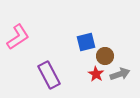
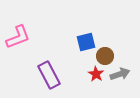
pink L-shape: rotated 12 degrees clockwise
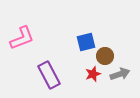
pink L-shape: moved 4 px right, 1 px down
red star: moved 3 px left; rotated 21 degrees clockwise
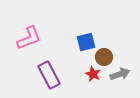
pink L-shape: moved 7 px right
brown circle: moved 1 px left, 1 px down
red star: rotated 28 degrees counterclockwise
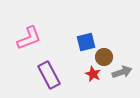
gray arrow: moved 2 px right, 2 px up
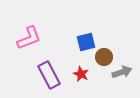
red star: moved 12 px left
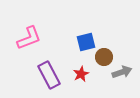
red star: rotated 21 degrees clockwise
